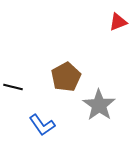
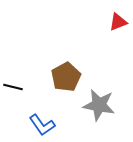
gray star: rotated 24 degrees counterclockwise
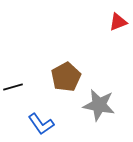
black line: rotated 30 degrees counterclockwise
blue L-shape: moved 1 px left, 1 px up
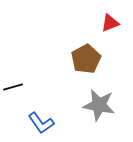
red triangle: moved 8 px left, 1 px down
brown pentagon: moved 20 px right, 18 px up
blue L-shape: moved 1 px up
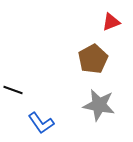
red triangle: moved 1 px right, 1 px up
brown pentagon: moved 7 px right
black line: moved 3 px down; rotated 36 degrees clockwise
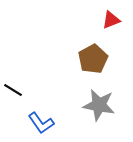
red triangle: moved 2 px up
black line: rotated 12 degrees clockwise
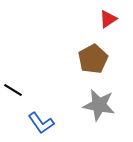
red triangle: moved 3 px left, 1 px up; rotated 12 degrees counterclockwise
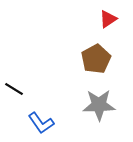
brown pentagon: moved 3 px right
black line: moved 1 px right, 1 px up
gray star: rotated 12 degrees counterclockwise
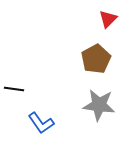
red triangle: rotated 12 degrees counterclockwise
black line: rotated 24 degrees counterclockwise
gray star: rotated 8 degrees clockwise
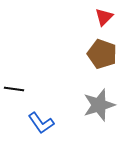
red triangle: moved 4 px left, 2 px up
brown pentagon: moved 6 px right, 5 px up; rotated 24 degrees counterclockwise
gray star: rotated 24 degrees counterclockwise
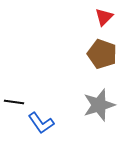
black line: moved 13 px down
